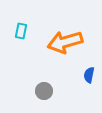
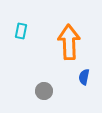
orange arrow: moved 4 px right; rotated 104 degrees clockwise
blue semicircle: moved 5 px left, 2 px down
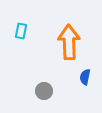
blue semicircle: moved 1 px right
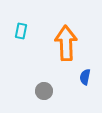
orange arrow: moved 3 px left, 1 px down
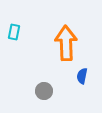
cyan rectangle: moved 7 px left, 1 px down
blue semicircle: moved 3 px left, 1 px up
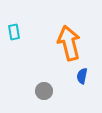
cyan rectangle: rotated 21 degrees counterclockwise
orange arrow: moved 3 px right; rotated 12 degrees counterclockwise
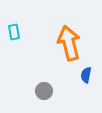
blue semicircle: moved 4 px right, 1 px up
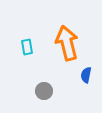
cyan rectangle: moved 13 px right, 15 px down
orange arrow: moved 2 px left
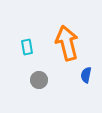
gray circle: moved 5 px left, 11 px up
